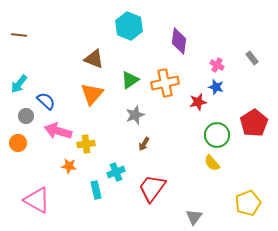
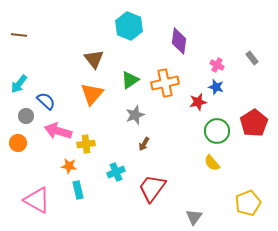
brown triangle: rotated 30 degrees clockwise
green circle: moved 4 px up
cyan rectangle: moved 18 px left
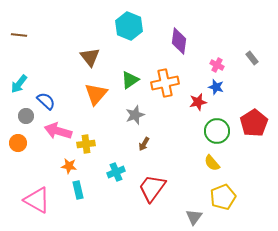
brown triangle: moved 4 px left, 2 px up
orange triangle: moved 4 px right
yellow pentagon: moved 25 px left, 6 px up
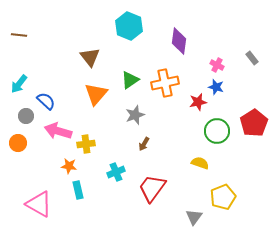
yellow semicircle: moved 12 px left; rotated 150 degrees clockwise
pink triangle: moved 2 px right, 4 px down
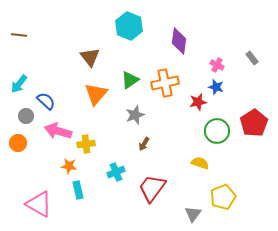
gray triangle: moved 1 px left, 3 px up
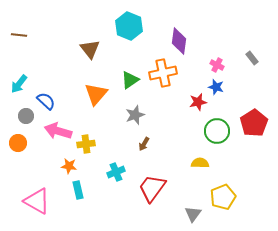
brown triangle: moved 8 px up
orange cross: moved 2 px left, 10 px up
yellow semicircle: rotated 18 degrees counterclockwise
pink triangle: moved 2 px left, 3 px up
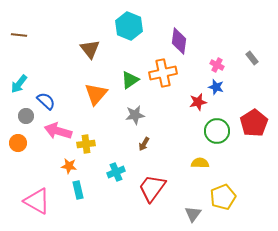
gray star: rotated 12 degrees clockwise
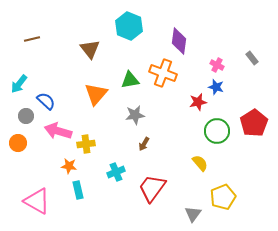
brown line: moved 13 px right, 4 px down; rotated 21 degrees counterclockwise
orange cross: rotated 32 degrees clockwise
green triangle: rotated 24 degrees clockwise
yellow semicircle: rotated 48 degrees clockwise
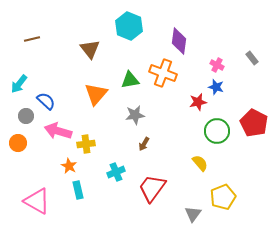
red pentagon: rotated 12 degrees counterclockwise
orange star: rotated 21 degrees clockwise
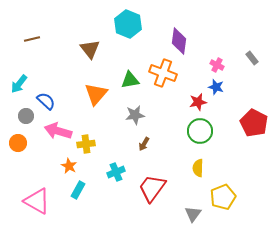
cyan hexagon: moved 1 px left, 2 px up
green circle: moved 17 px left
yellow semicircle: moved 2 px left, 5 px down; rotated 138 degrees counterclockwise
cyan rectangle: rotated 42 degrees clockwise
